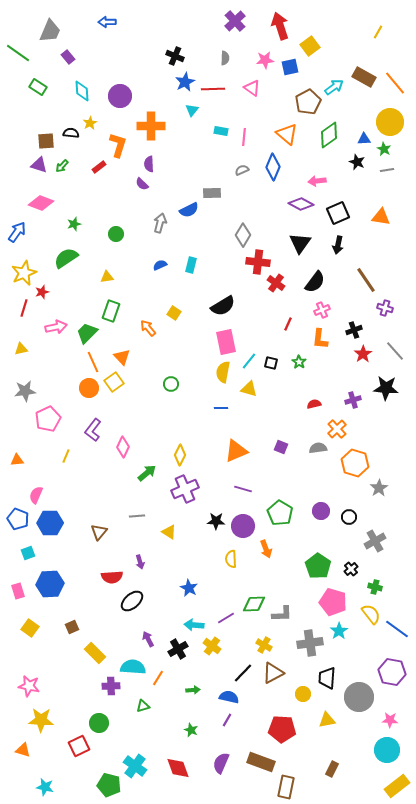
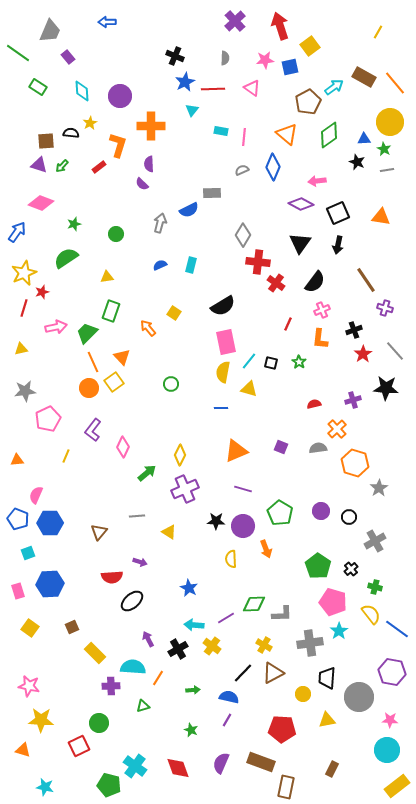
purple arrow at (140, 562): rotated 56 degrees counterclockwise
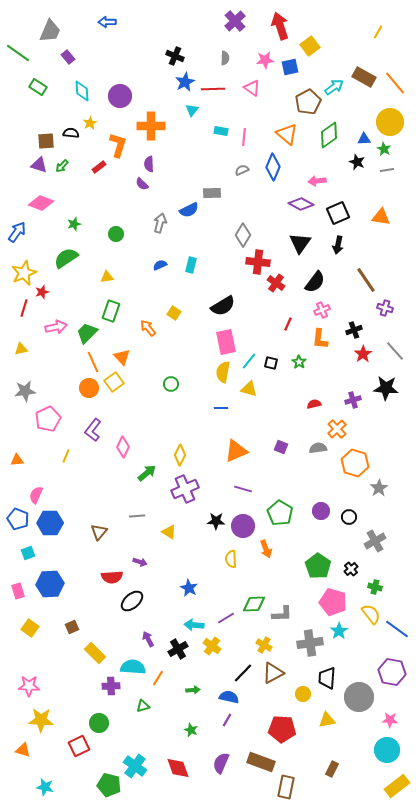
pink star at (29, 686): rotated 10 degrees counterclockwise
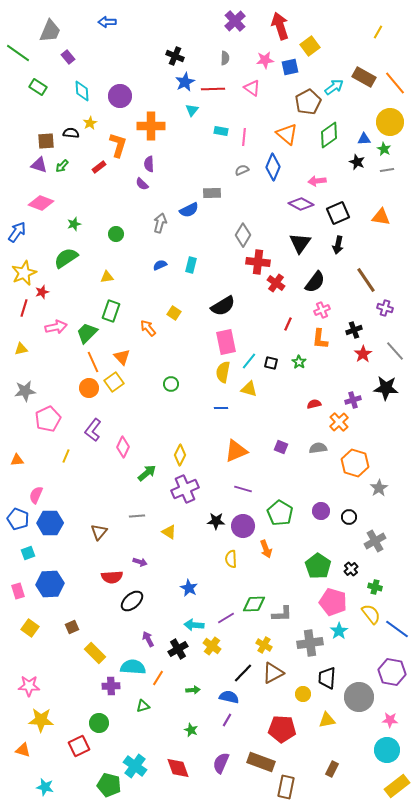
orange cross at (337, 429): moved 2 px right, 7 px up
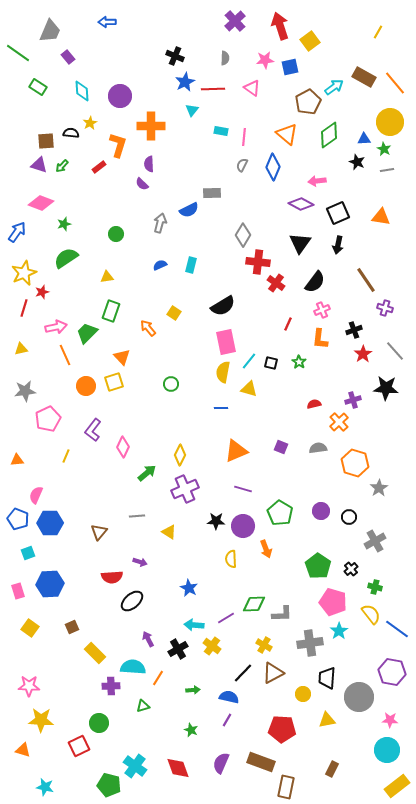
yellow square at (310, 46): moved 5 px up
gray semicircle at (242, 170): moved 5 px up; rotated 40 degrees counterclockwise
green star at (74, 224): moved 10 px left
orange line at (93, 362): moved 28 px left, 7 px up
yellow square at (114, 382): rotated 18 degrees clockwise
orange circle at (89, 388): moved 3 px left, 2 px up
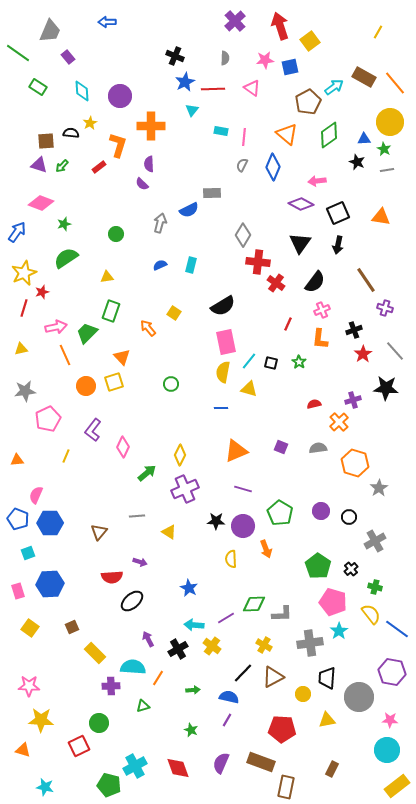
brown triangle at (273, 673): moved 4 px down
cyan cross at (135, 766): rotated 25 degrees clockwise
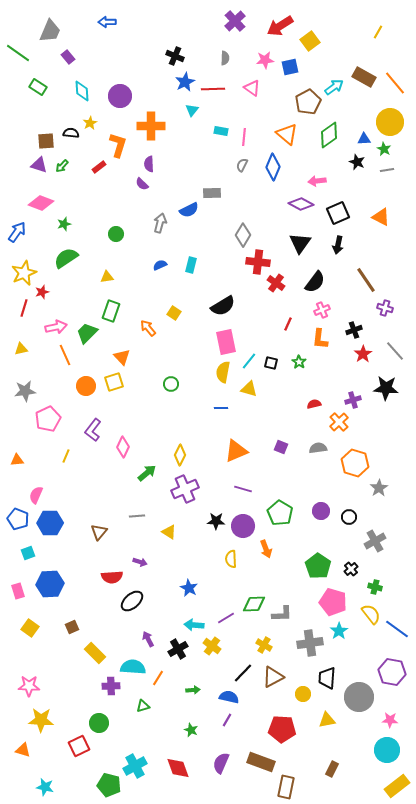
red arrow at (280, 26): rotated 104 degrees counterclockwise
orange triangle at (381, 217): rotated 18 degrees clockwise
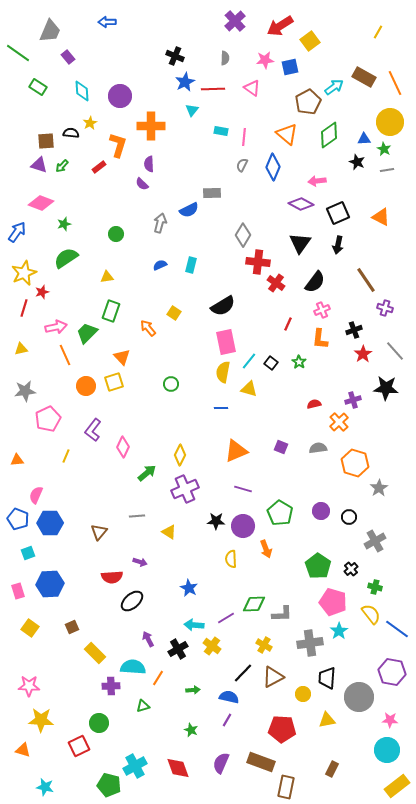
orange line at (395, 83): rotated 15 degrees clockwise
black square at (271, 363): rotated 24 degrees clockwise
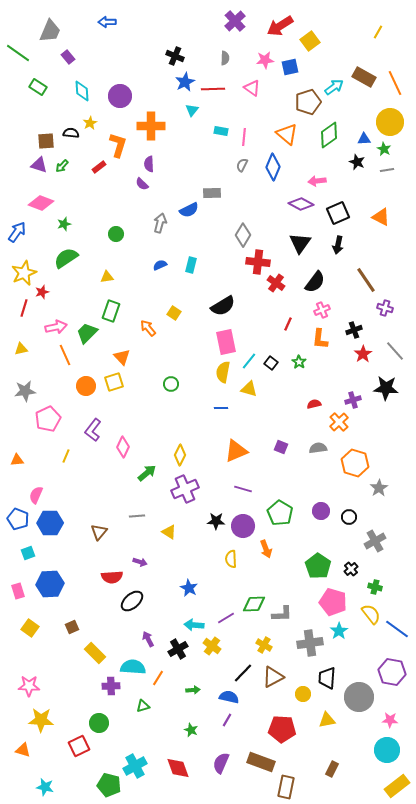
brown pentagon at (308, 102): rotated 10 degrees clockwise
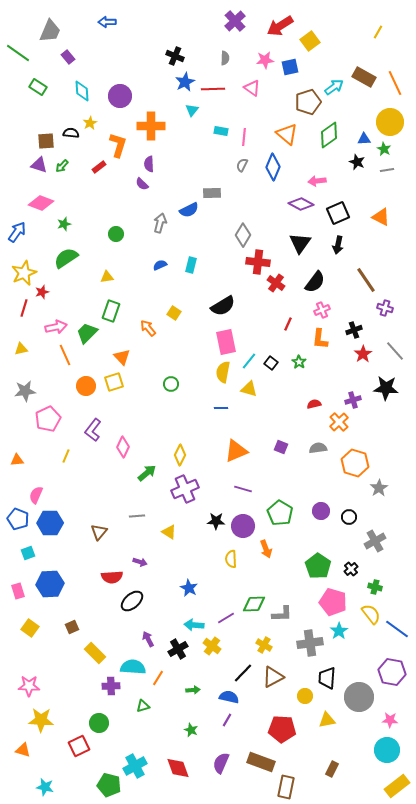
yellow circle at (303, 694): moved 2 px right, 2 px down
